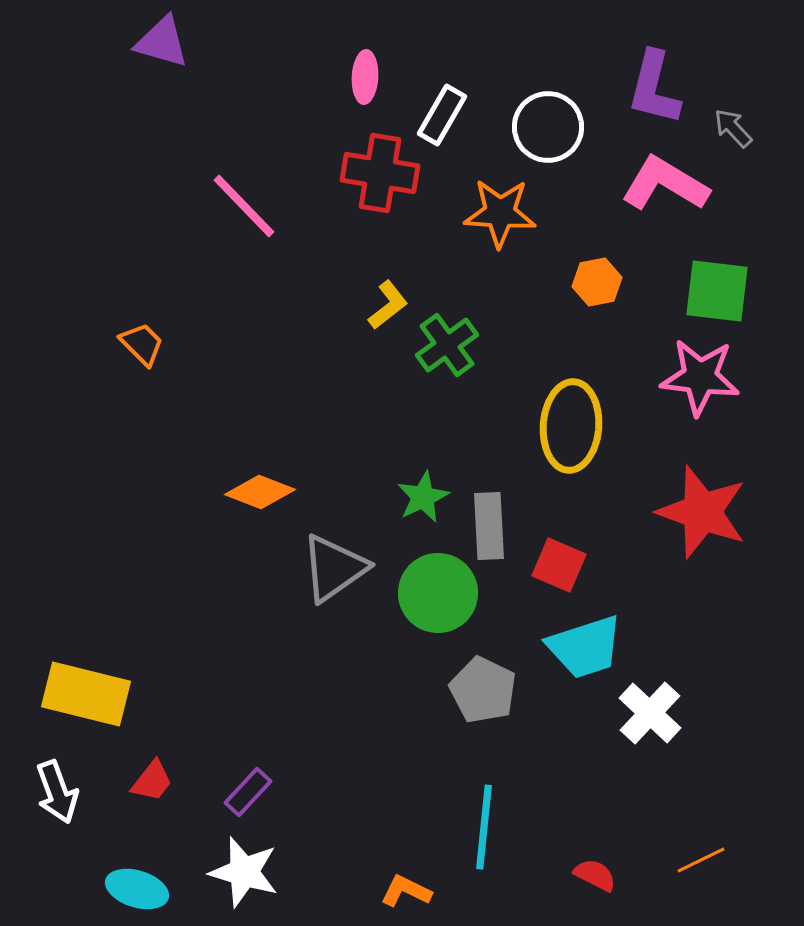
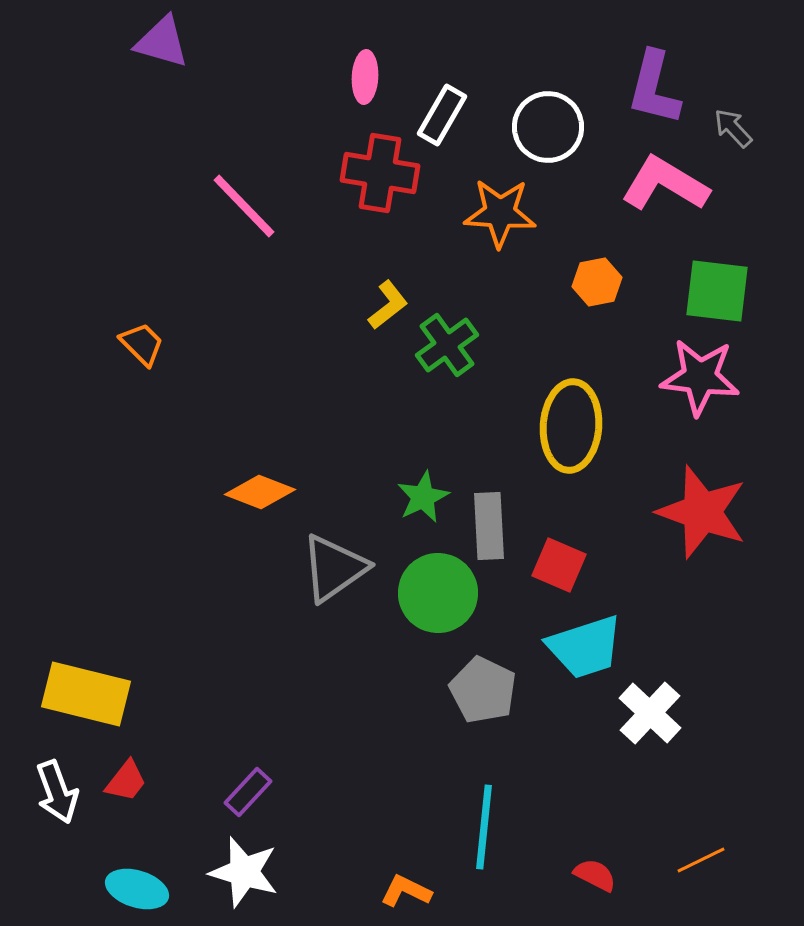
red trapezoid: moved 26 px left
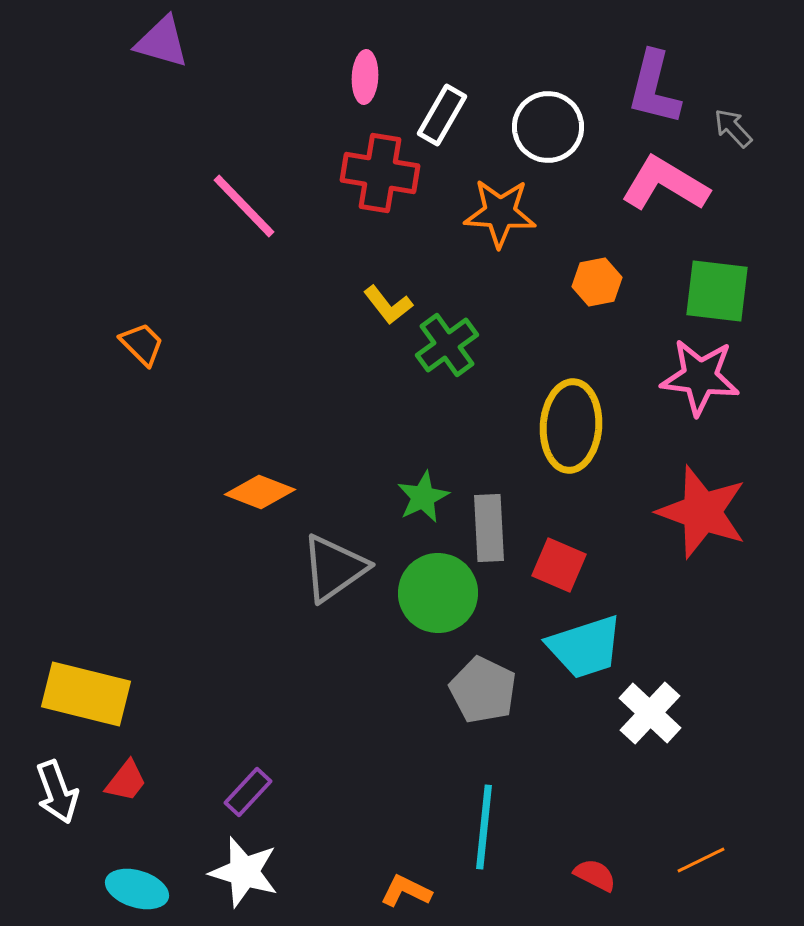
yellow L-shape: rotated 90 degrees clockwise
gray rectangle: moved 2 px down
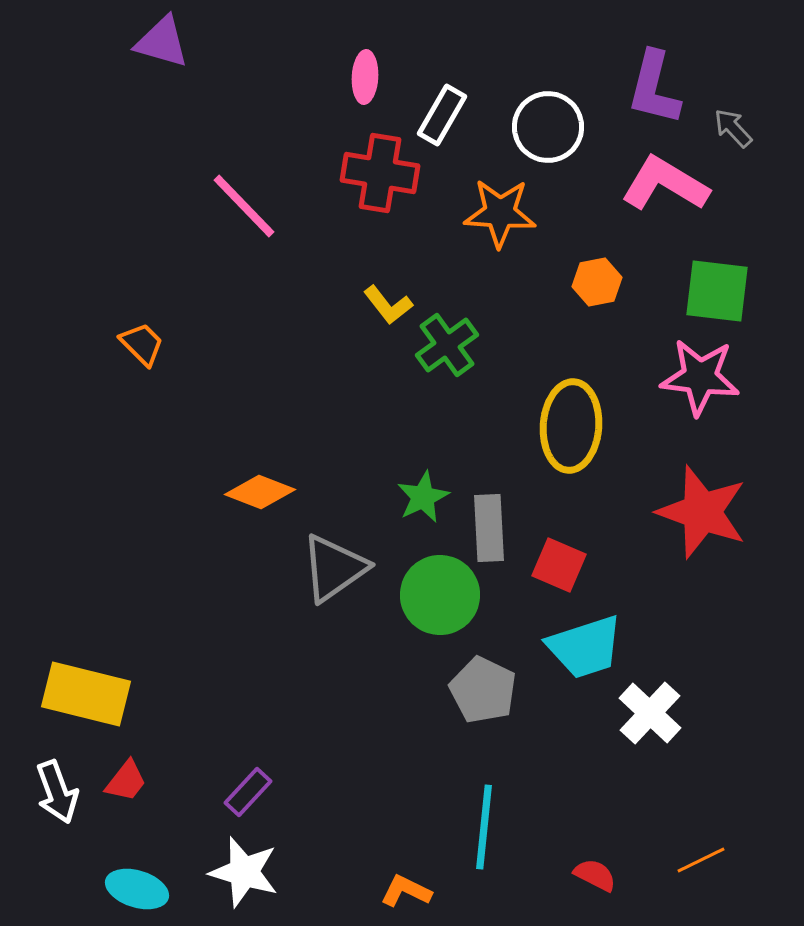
green circle: moved 2 px right, 2 px down
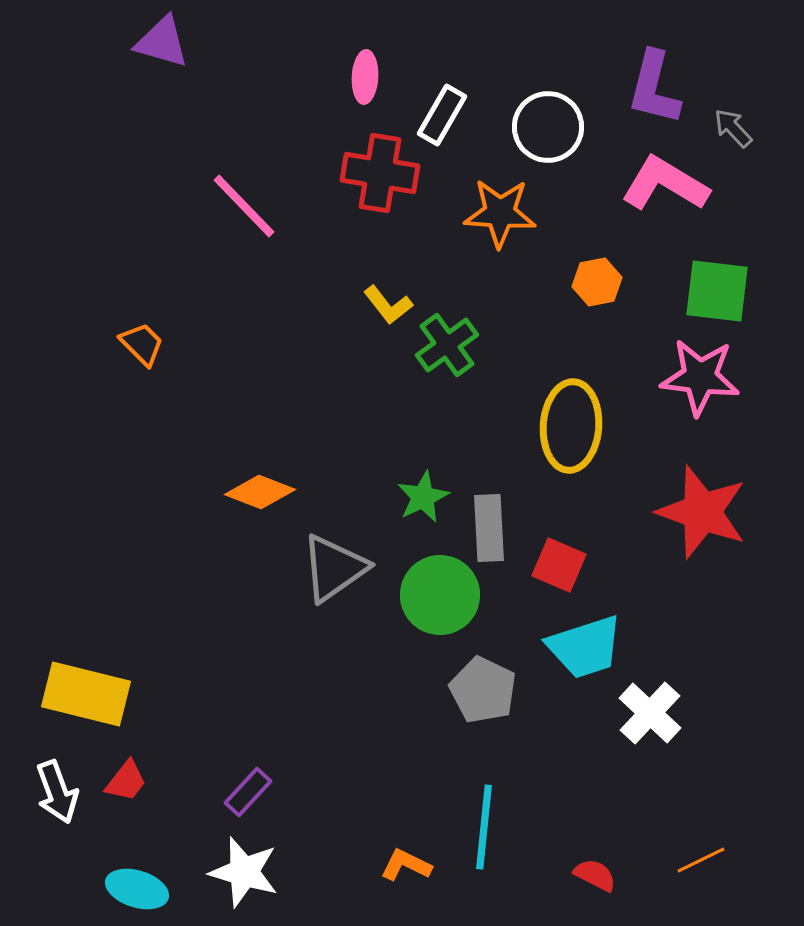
orange L-shape: moved 26 px up
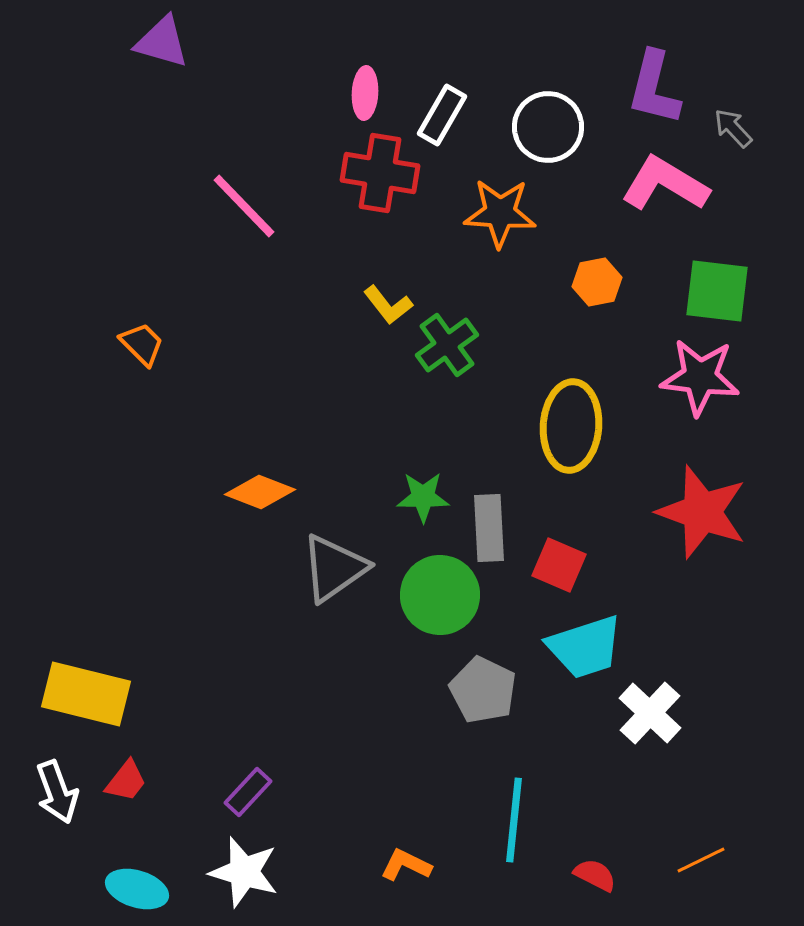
pink ellipse: moved 16 px down
green star: rotated 26 degrees clockwise
cyan line: moved 30 px right, 7 px up
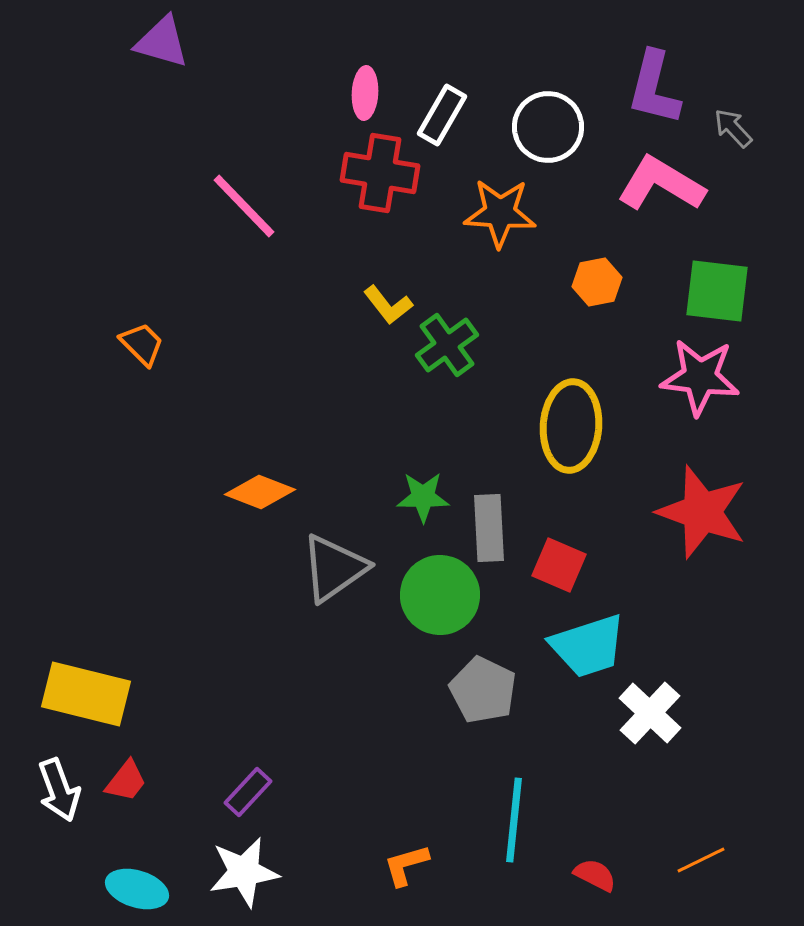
pink L-shape: moved 4 px left
cyan trapezoid: moved 3 px right, 1 px up
white arrow: moved 2 px right, 2 px up
orange L-shape: rotated 42 degrees counterclockwise
white star: rotated 26 degrees counterclockwise
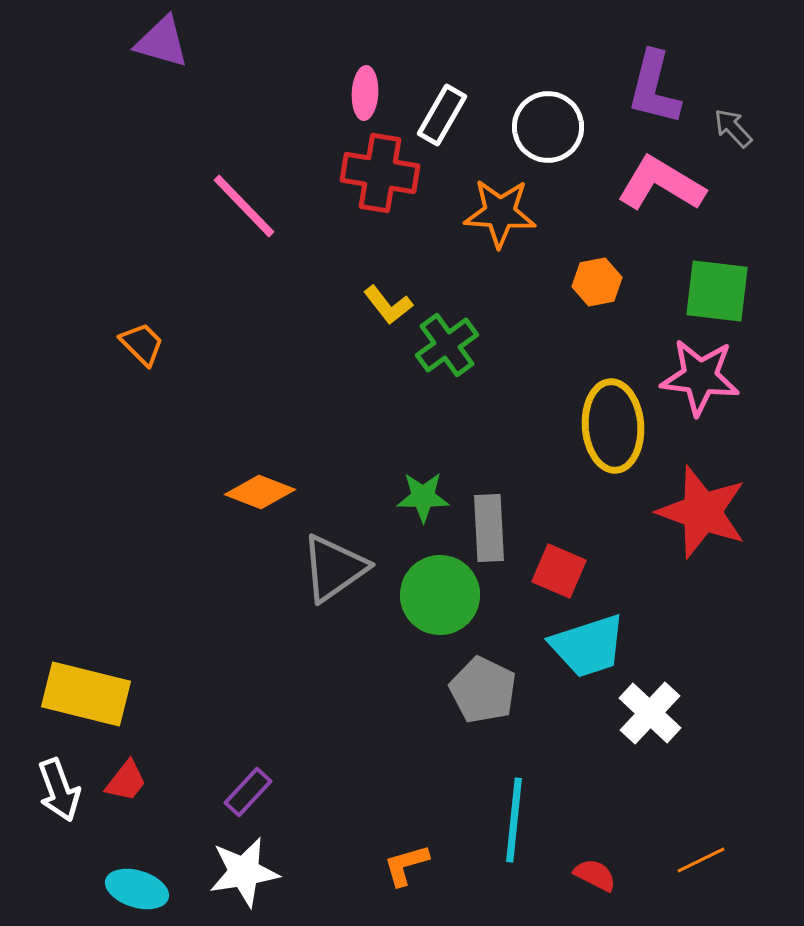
yellow ellipse: moved 42 px right; rotated 8 degrees counterclockwise
red square: moved 6 px down
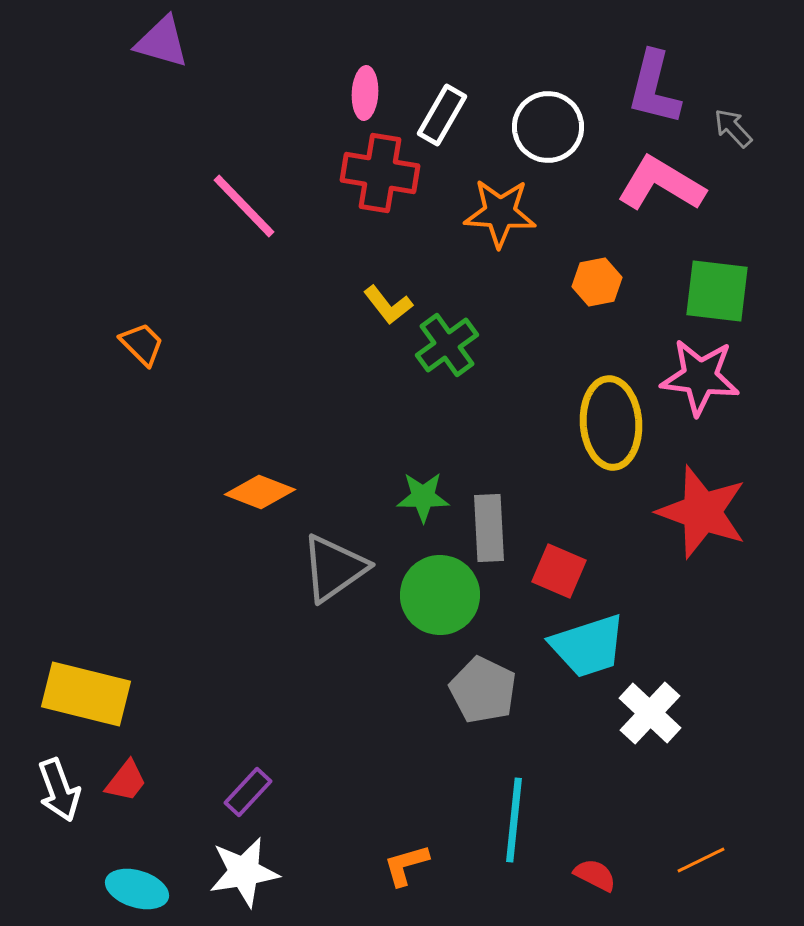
yellow ellipse: moved 2 px left, 3 px up
